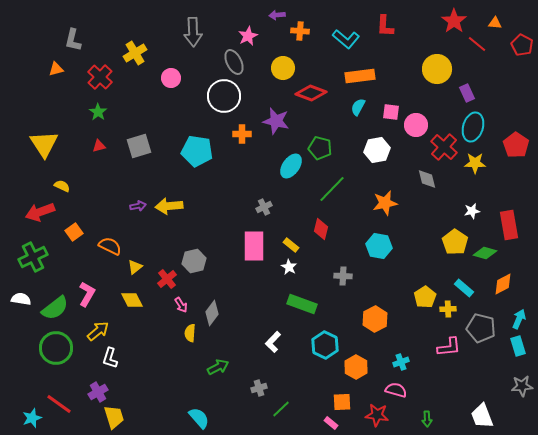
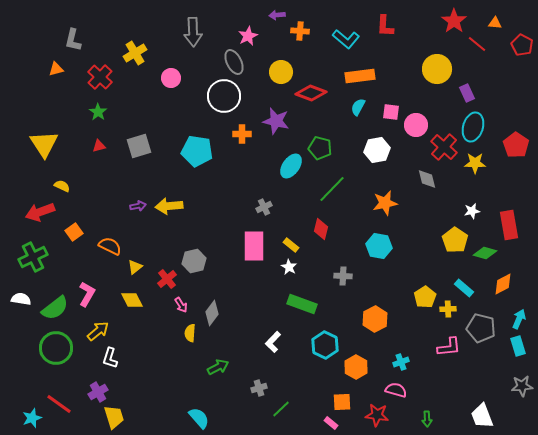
yellow circle at (283, 68): moved 2 px left, 4 px down
yellow pentagon at (455, 242): moved 2 px up
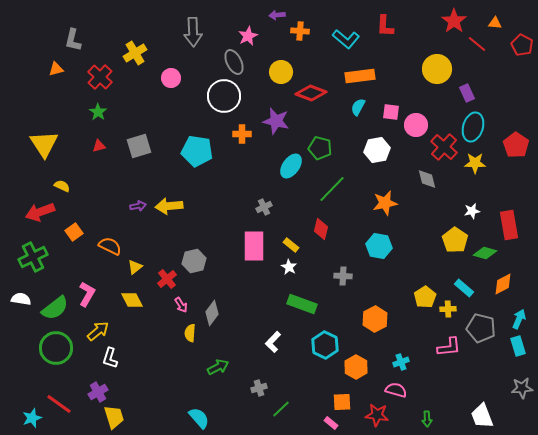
gray star at (522, 386): moved 2 px down
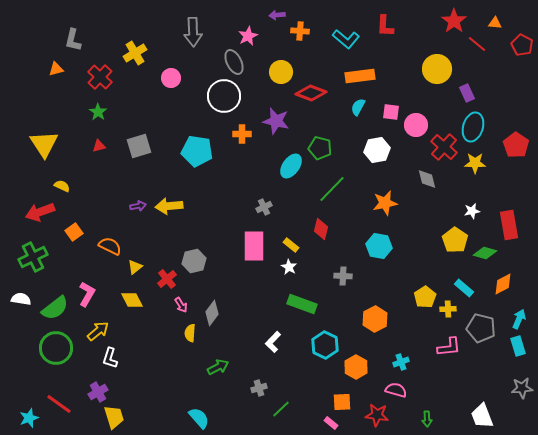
cyan star at (32, 418): moved 3 px left
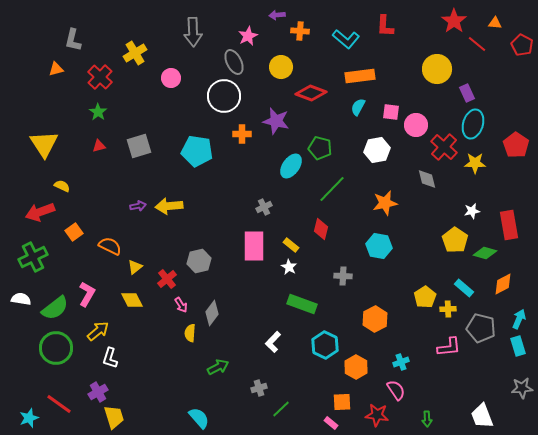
yellow circle at (281, 72): moved 5 px up
cyan ellipse at (473, 127): moved 3 px up
gray hexagon at (194, 261): moved 5 px right
pink semicircle at (396, 390): rotated 40 degrees clockwise
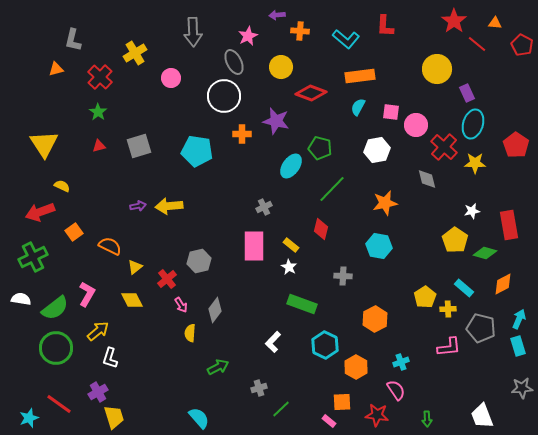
gray diamond at (212, 313): moved 3 px right, 3 px up
pink rectangle at (331, 423): moved 2 px left, 2 px up
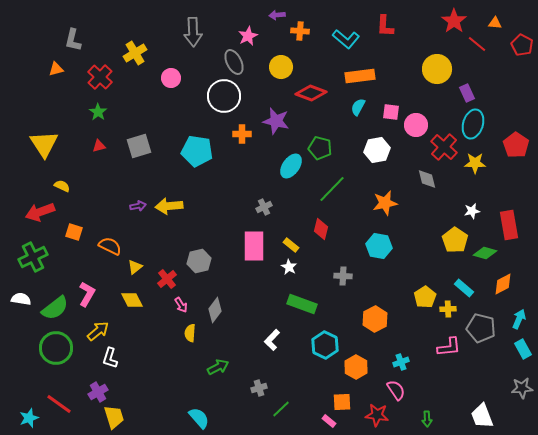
orange square at (74, 232): rotated 36 degrees counterclockwise
white L-shape at (273, 342): moved 1 px left, 2 px up
cyan rectangle at (518, 346): moved 5 px right, 3 px down; rotated 12 degrees counterclockwise
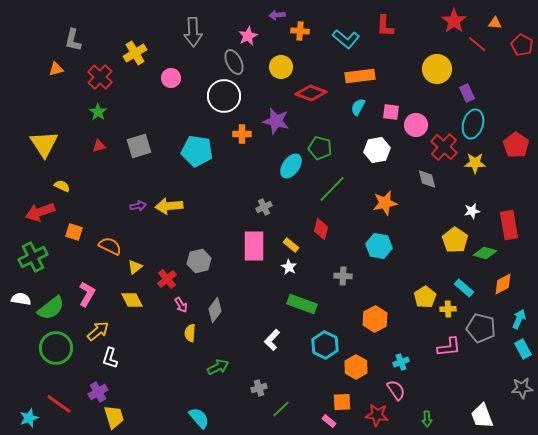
green semicircle at (55, 308): moved 4 px left
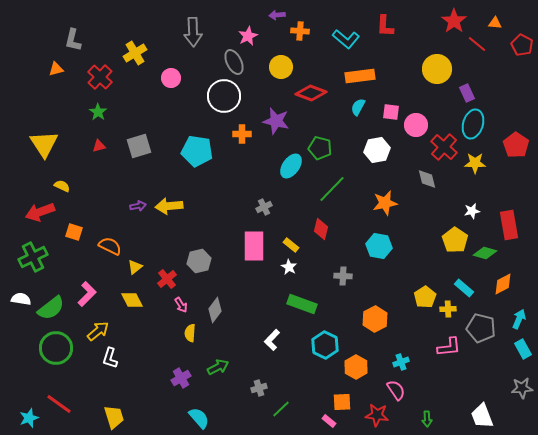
pink L-shape at (87, 294): rotated 15 degrees clockwise
purple cross at (98, 392): moved 83 px right, 14 px up
